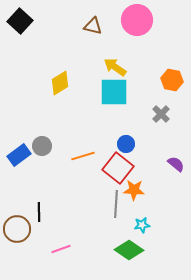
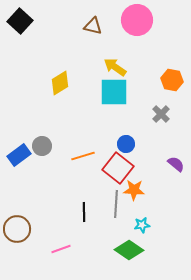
black line: moved 45 px right
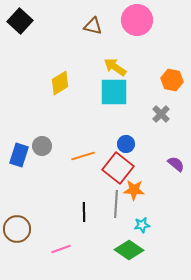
blue rectangle: rotated 35 degrees counterclockwise
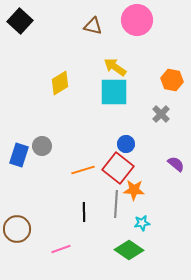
orange line: moved 14 px down
cyan star: moved 2 px up
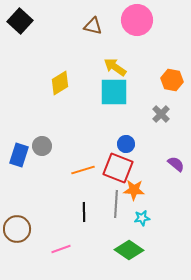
red square: rotated 16 degrees counterclockwise
cyan star: moved 5 px up
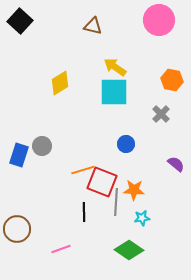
pink circle: moved 22 px right
red square: moved 16 px left, 14 px down
gray line: moved 2 px up
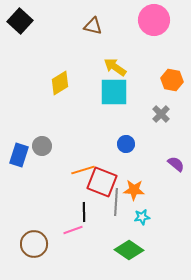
pink circle: moved 5 px left
cyan star: moved 1 px up
brown circle: moved 17 px right, 15 px down
pink line: moved 12 px right, 19 px up
